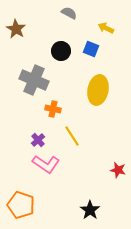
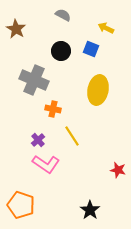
gray semicircle: moved 6 px left, 2 px down
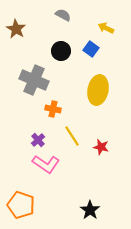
blue square: rotated 14 degrees clockwise
red star: moved 17 px left, 23 px up
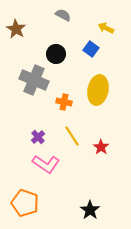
black circle: moved 5 px left, 3 px down
orange cross: moved 11 px right, 7 px up
purple cross: moved 3 px up
red star: rotated 21 degrees clockwise
orange pentagon: moved 4 px right, 2 px up
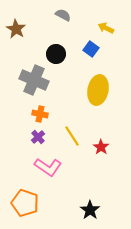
orange cross: moved 24 px left, 12 px down
pink L-shape: moved 2 px right, 3 px down
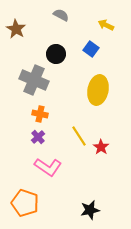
gray semicircle: moved 2 px left
yellow arrow: moved 3 px up
yellow line: moved 7 px right
black star: rotated 24 degrees clockwise
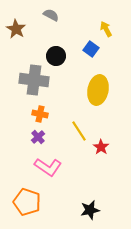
gray semicircle: moved 10 px left
yellow arrow: moved 4 px down; rotated 35 degrees clockwise
black circle: moved 2 px down
gray cross: rotated 16 degrees counterclockwise
yellow line: moved 5 px up
orange pentagon: moved 2 px right, 1 px up
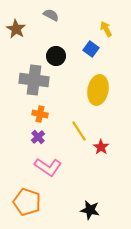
black star: rotated 24 degrees clockwise
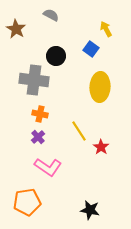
yellow ellipse: moved 2 px right, 3 px up; rotated 8 degrees counterclockwise
orange pentagon: rotated 28 degrees counterclockwise
